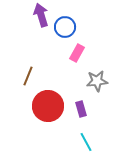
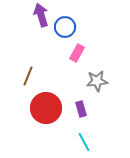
red circle: moved 2 px left, 2 px down
cyan line: moved 2 px left
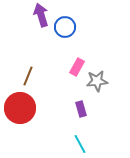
pink rectangle: moved 14 px down
red circle: moved 26 px left
cyan line: moved 4 px left, 2 px down
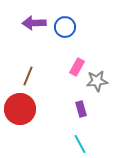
purple arrow: moved 7 px left, 8 px down; rotated 75 degrees counterclockwise
red circle: moved 1 px down
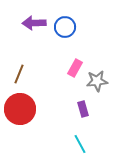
pink rectangle: moved 2 px left, 1 px down
brown line: moved 9 px left, 2 px up
purple rectangle: moved 2 px right
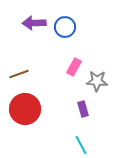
pink rectangle: moved 1 px left, 1 px up
brown line: rotated 48 degrees clockwise
gray star: rotated 10 degrees clockwise
red circle: moved 5 px right
cyan line: moved 1 px right, 1 px down
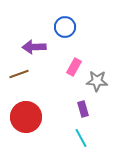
purple arrow: moved 24 px down
red circle: moved 1 px right, 8 px down
cyan line: moved 7 px up
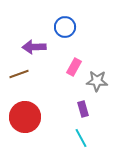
red circle: moved 1 px left
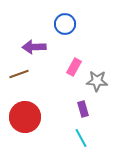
blue circle: moved 3 px up
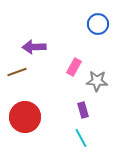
blue circle: moved 33 px right
brown line: moved 2 px left, 2 px up
purple rectangle: moved 1 px down
